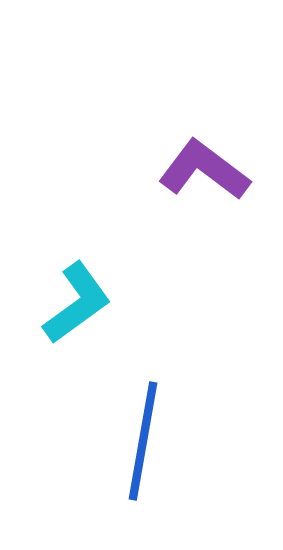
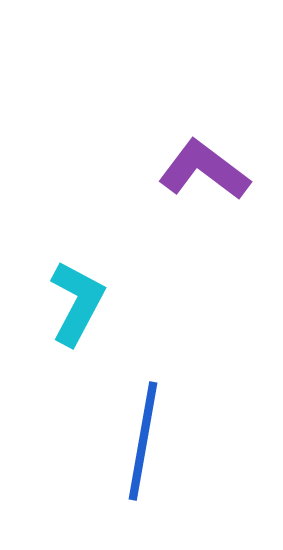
cyan L-shape: rotated 26 degrees counterclockwise
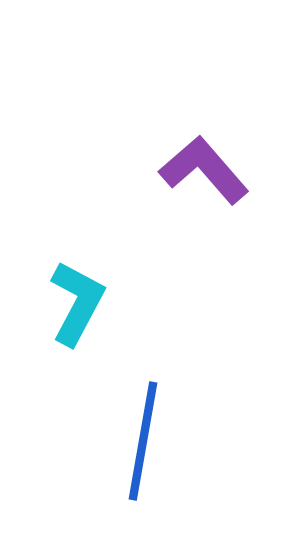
purple L-shape: rotated 12 degrees clockwise
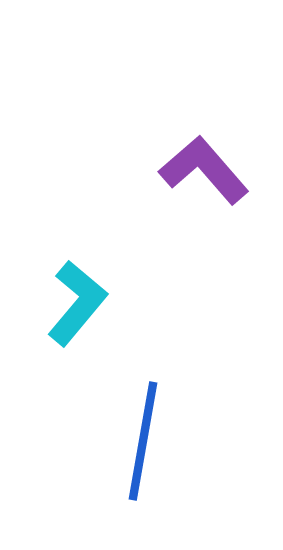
cyan L-shape: rotated 12 degrees clockwise
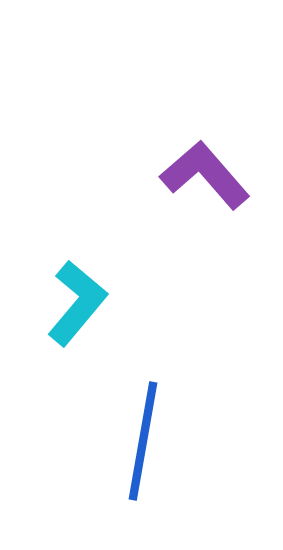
purple L-shape: moved 1 px right, 5 px down
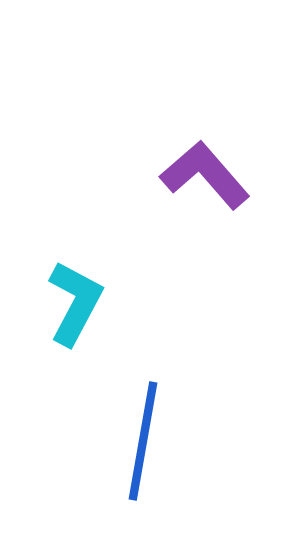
cyan L-shape: moved 2 px left; rotated 12 degrees counterclockwise
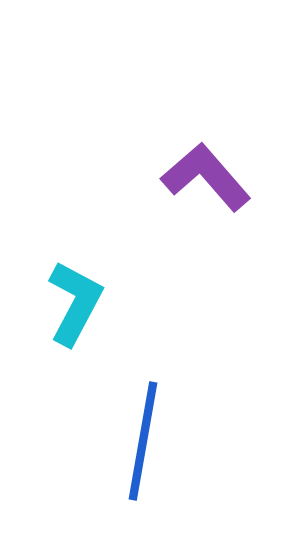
purple L-shape: moved 1 px right, 2 px down
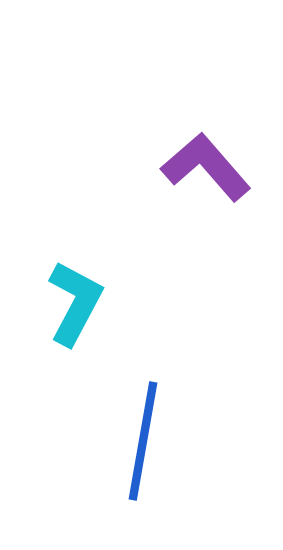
purple L-shape: moved 10 px up
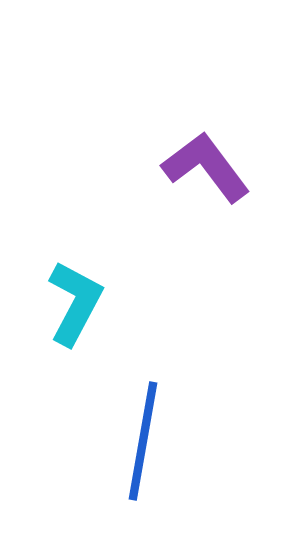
purple L-shape: rotated 4 degrees clockwise
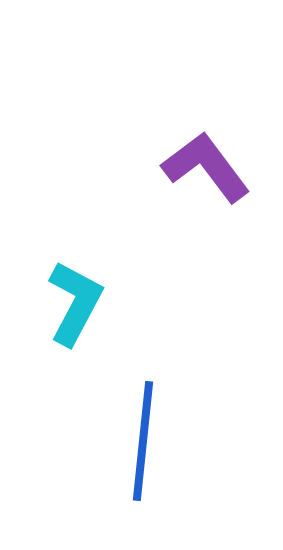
blue line: rotated 4 degrees counterclockwise
